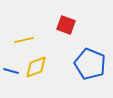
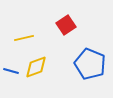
red square: rotated 36 degrees clockwise
yellow line: moved 2 px up
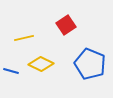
yellow diamond: moved 5 px right, 3 px up; rotated 45 degrees clockwise
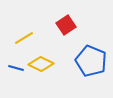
yellow line: rotated 18 degrees counterclockwise
blue pentagon: moved 1 px right, 3 px up
blue line: moved 5 px right, 3 px up
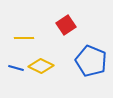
yellow line: rotated 30 degrees clockwise
yellow diamond: moved 2 px down
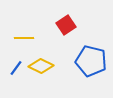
blue pentagon: rotated 8 degrees counterclockwise
blue line: rotated 70 degrees counterclockwise
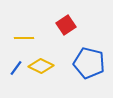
blue pentagon: moved 2 px left, 2 px down
